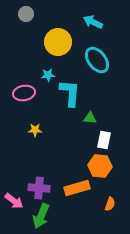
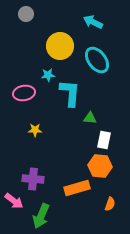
yellow circle: moved 2 px right, 4 px down
purple cross: moved 6 px left, 9 px up
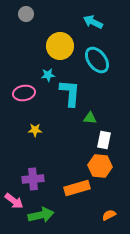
purple cross: rotated 10 degrees counterclockwise
orange semicircle: moved 1 px left, 11 px down; rotated 136 degrees counterclockwise
green arrow: moved 1 px up; rotated 125 degrees counterclockwise
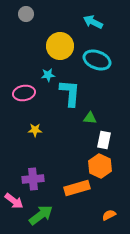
cyan ellipse: rotated 32 degrees counterclockwise
orange hexagon: rotated 20 degrees clockwise
green arrow: rotated 25 degrees counterclockwise
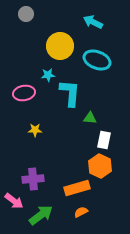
orange semicircle: moved 28 px left, 3 px up
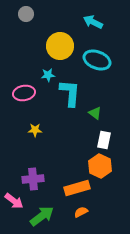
green triangle: moved 5 px right, 5 px up; rotated 32 degrees clockwise
green arrow: moved 1 px right, 1 px down
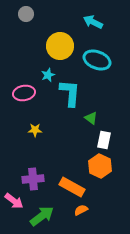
cyan star: rotated 16 degrees counterclockwise
green triangle: moved 4 px left, 5 px down
orange rectangle: moved 5 px left, 1 px up; rotated 45 degrees clockwise
orange semicircle: moved 2 px up
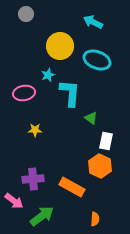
white rectangle: moved 2 px right, 1 px down
orange semicircle: moved 14 px right, 9 px down; rotated 120 degrees clockwise
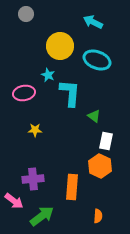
cyan star: rotated 24 degrees counterclockwise
green triangle: moved 3 px right, 2 px up
orange rectangle: rotated 65 degrees clockwise
orange semicircle: moved 3 px right, 3 px up
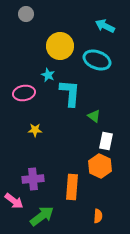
cyan arrow: moved 12 px right, 4 px down
